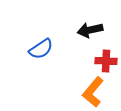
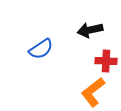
orange L-shape: rotated 12 degrees clockwise
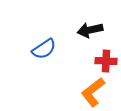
blue semicircle: moved 3 px right
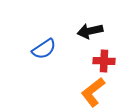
black arrow: moved 1 px down
red cross: moved 2 px left
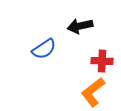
black arrow: moved 10 px left, 5 px up
red cross: moved 2 px left
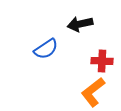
black arrow: moved 2 px up
blue semicircle: moved 2 px right
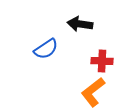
black arrow: rotated 20 degrees clockwise
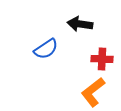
red cross: moved 2 px up
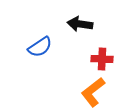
blue semicircle: moved 6 px left, 2 px up
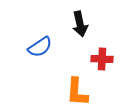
black arrow: rotated 110 degrees counterclockwise
orange L-shape: moved 16 px left; rotated 48 degrees counterclockwise
